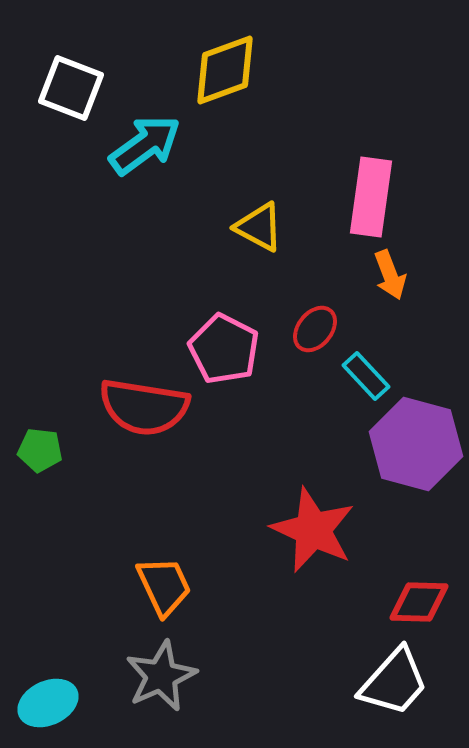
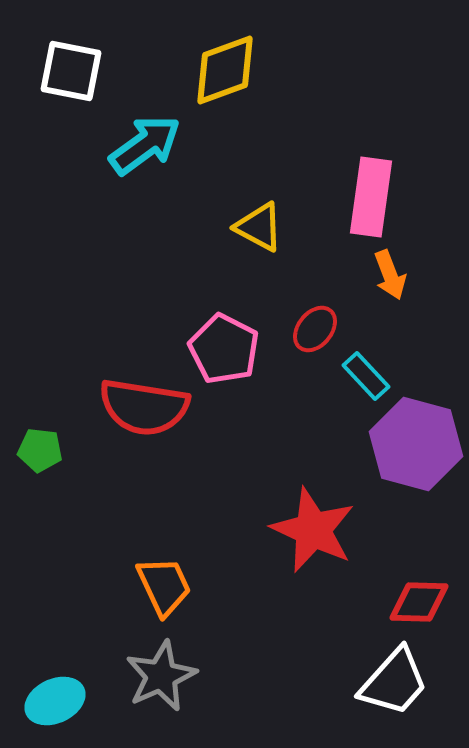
white square: moved 17 px up; rotated 10 degrees counterclockwise
cyan ellipse: moved 7 px right, 2 px up
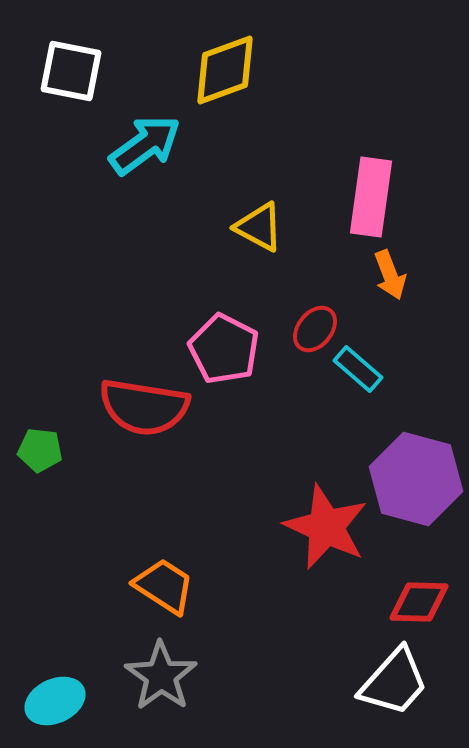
cyan rectangle: moved 8 px left, 7 px up; rotated 6 degrees counterclockwise
purple hexagon: moved 35 px down
red star: moved 13 px right, 3 px up
orange trapezoid: rotated 32 degrees counterclockwise
gray star: rotated 12 degrees counterclockwise
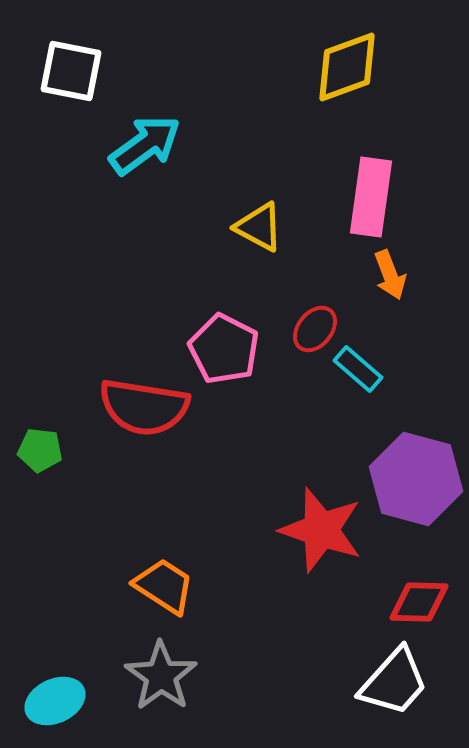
yellow diamond: moved 122 px right, 3 px up
red star: moved 5 px left, 3 px down; rotated 6 degrees counterclockwise
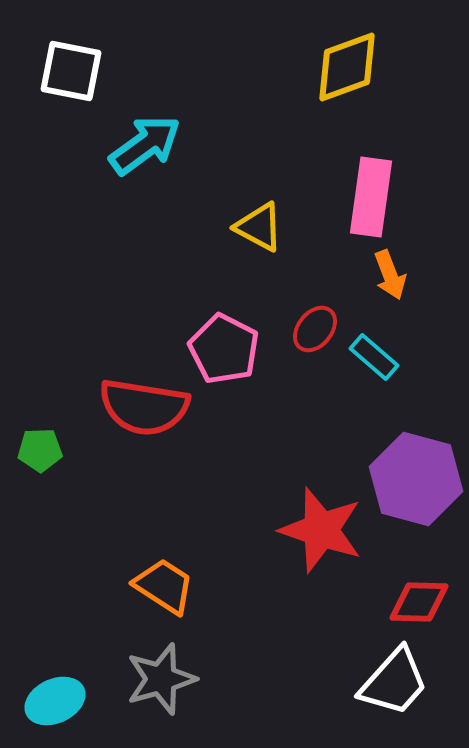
cyan rectangle: moved 16 px right, 12 px up
green pentagon: rotated 9 degrees counterclockwise
gray star: moved 3 px down; rotated 20 degrees clockwise
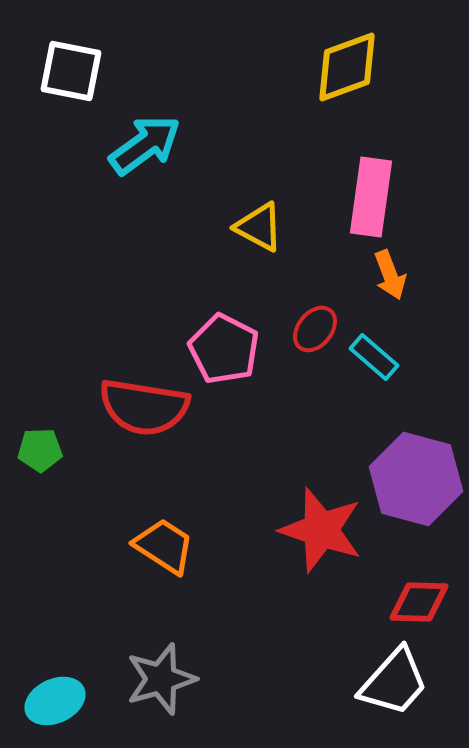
orange trapezoid: moved 40 px up
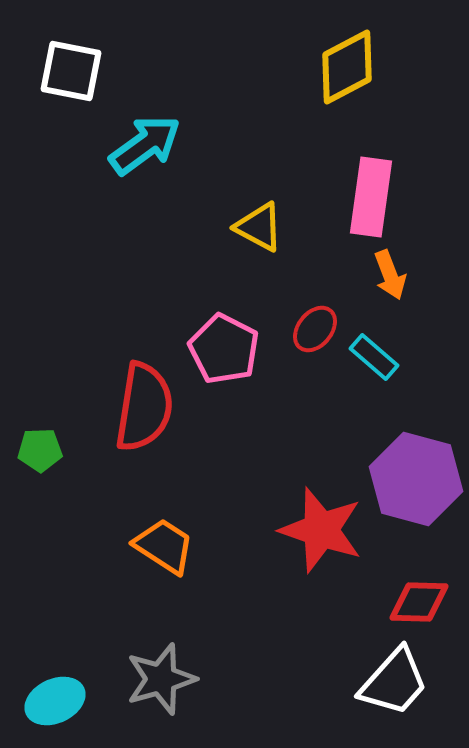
yellow diamond: rotated 8 degrees counterclockwise
red semicircle: rotated 90 degrees counterclockwise
